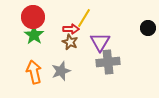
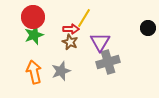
green star: rotated 18 degrees clockwise
gray cross: rotated 10 degrees counterclockwise
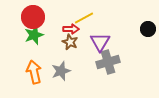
yellow line: rotated 30 degrees clockwise
black circle: moved 1 px down
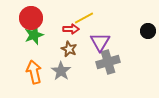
red circle: moved 2 px left, 1 px down
black circle: moved 2 px down
brown star: moved 1 px left, 7 px down
gray star: rotated 18 degrees counterclockwise
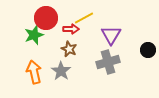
red circle: moved 15 px right
black circle: moved 19 px down
purple triangle: moved 11 px right, 7 px up
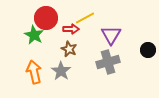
yellow line: moved 1 px right
green star: rotated 24 degrees counterclockwise
